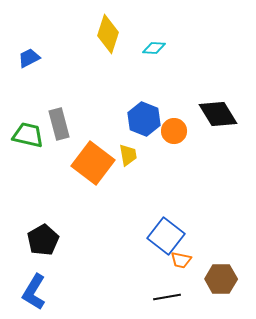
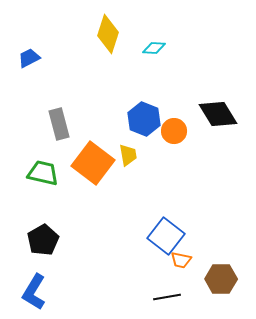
green trapezoid: moved 15 px right, 38 px down
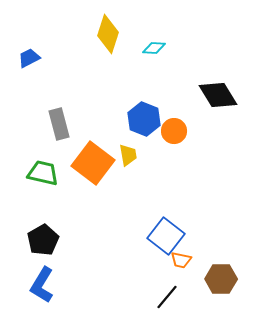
black diamond: moved 19 px up
blue L-shape: moved 8 px right, 7 px up
black line: rotated 40 degrees counterclockwise
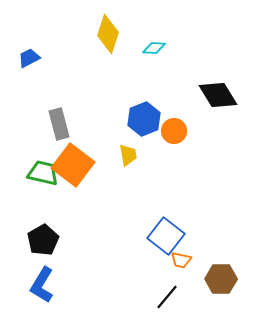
blue hexagon: rotated 16 degrees clockwise
orange square: moved 20 px left, 2 px down
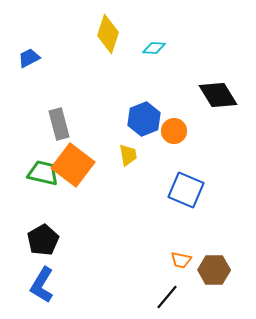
blue square: moved 20 px right, 46 px up; rotated 15 degrees counterclockwise
brown hexagon: moved 7 px left, 9 px up
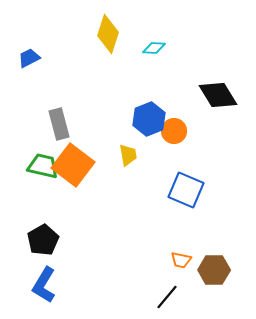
blue hexagon: moved 5 px right
green trapezoid: moved 7 px up
blue L-shape: moved 2 px right
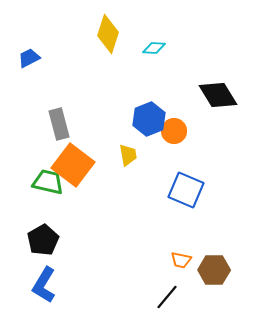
green trapezoid: moved 5 px right, 16 px down
